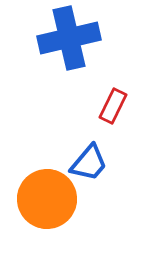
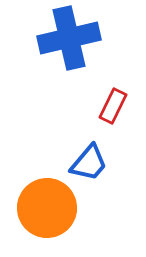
orange circle: moved 9 px down
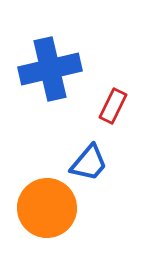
blue cross: moved 19 px left, 31 px down
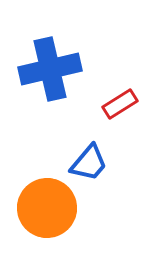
red rectangle: moved 7 px right, 2 px up; rotated 32 degrees clockwise
